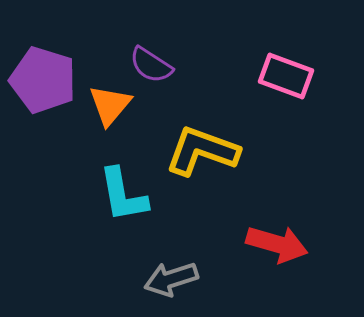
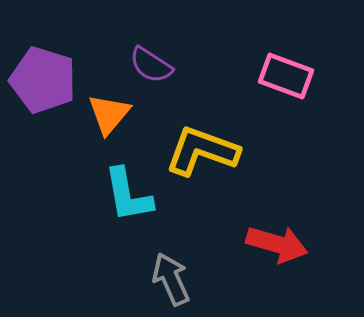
orange triangle: moved 1 px left, 9 px down
cyan L-shape: moved 5 px right
gray arrow: rotated 84 degrees clockwise
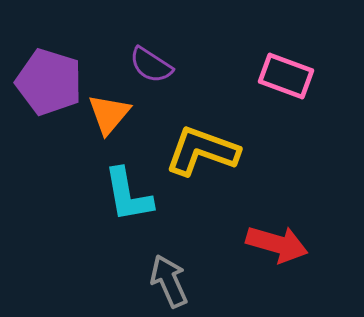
purple pentagon: moved 6 px right, 2 px down
gray arrow: moved 2 px left, 2 px down
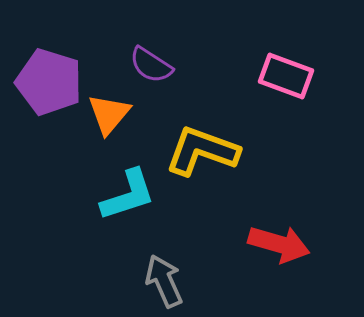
cyan L-shape: rotated 98 degrees counterclockwise
red arrow: moved 2 px right
gray arrow: moved 5 px left
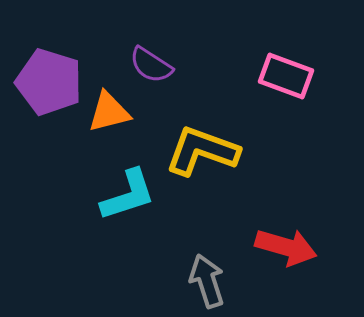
orange triangle: moved 2 px up; rotated 36 degrees clockwise
red arrow: moved 7 px right, 3 px down
gray arrow: moved 43 px right; rotated 6 degrees clockwise
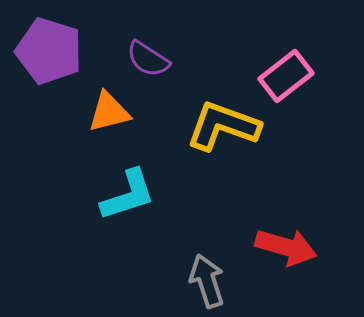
purple semicircle: moved 3 px left, 6 px up
pink rectangle: rotated 58 degrees counterclockwise
purple pentagon: moved 31 px up
yellow L-shape: moved 21 px right, 25 px up
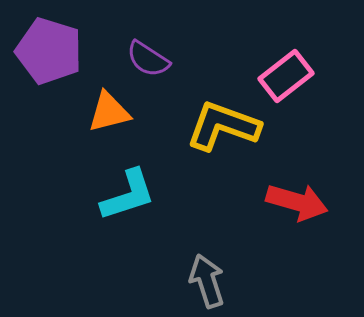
red arrow: moved 11 px right, 45 px up
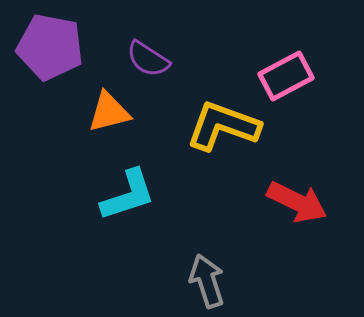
purple pentagon: moved 1 px right, 4 px up; rotated 6 degrees counterclockwise
pink rectangle: rotated 10 degrees clockwise
red arrow: rotated 10 degrees clockwise
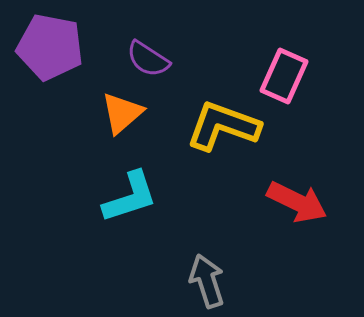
pink rectangle: moved 2 px left; rotated 38 degrees counterclockwise
orange triangle: moved 13 px right, 1 px down; rotated 27 degrees counterclockwise
cyan L-shape: moved 2 px right, 2 px down
